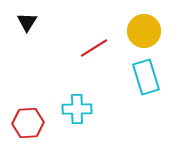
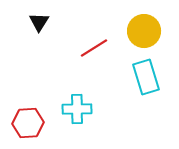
black triangle: moved 12 px right
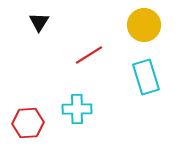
yellow circle: moved 6 px up
red line: moved 5 px left, 7 px down
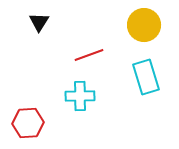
red line: rotated 12 degrees clockwise
cyan cross: moved 3 px right, 13 px up
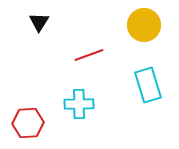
cyan rectangle: moved 2 px right, 8 px down
cyan cross: moved 1 px left, 8 px down
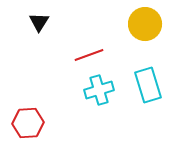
yellow circle: moved 1 px right, 1 px up
cyan cross: moved 20 px right, 14 px up; rotated 16 degrees counterclockwise
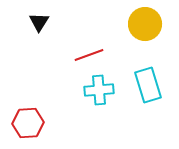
cyan cross: rotated 12 degrees clockwise
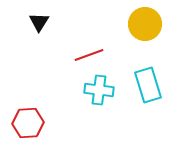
cyan cross: rotated 12 degrees clockwise
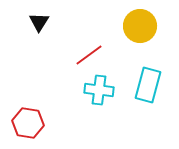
yellow circle: moved 5 px left, 2 px down
red line: rotated 16 degrees counterclockwise
cyan rectangle: rotated 32 degrees clockwise
red hexagon: rotated 12 degrees clockwise
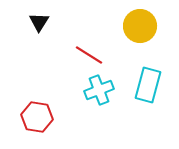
red line: rotated 68 degrees clockwise
cyan cross: rotated 28 degrees counterclockwise
red hexagon: moved 9 px right, 6 px up
